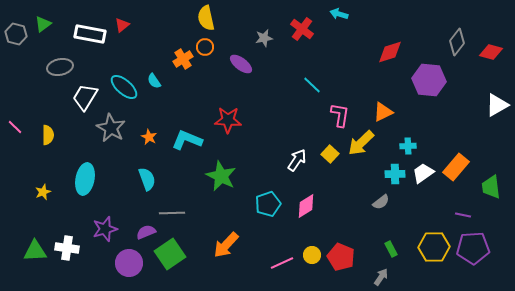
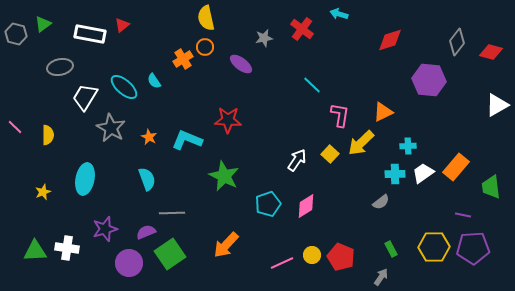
red diamond at (390, 52): moved 12 px up
green star at (221, 176): moved 3 px right
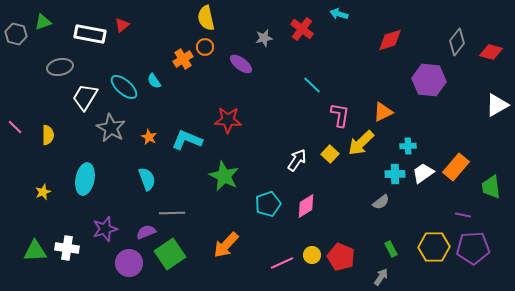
green triangle at (43, 24): moved 2 px up; rotated 18 degrees clockwise
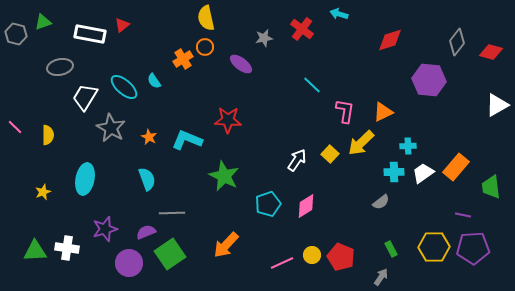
pink L-shape at (340, 115): moved 5 px right, 4 px up
cyan cross at (395, 174): moved 1 px left, 2 px up
